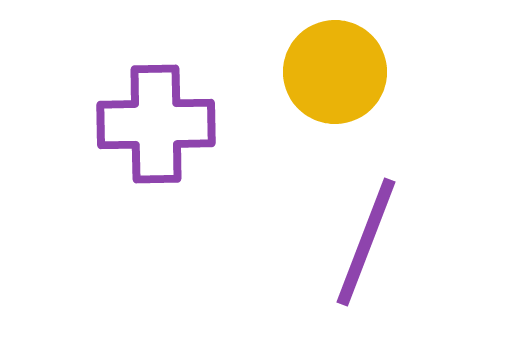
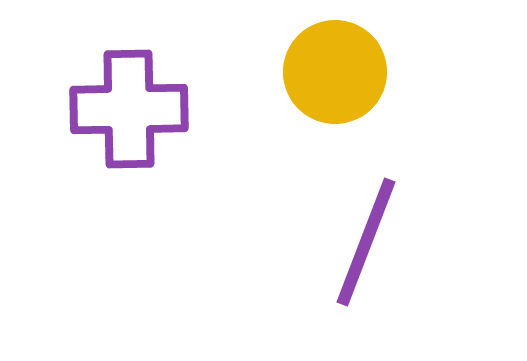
purple cross: moved 27 px left, 15 px up
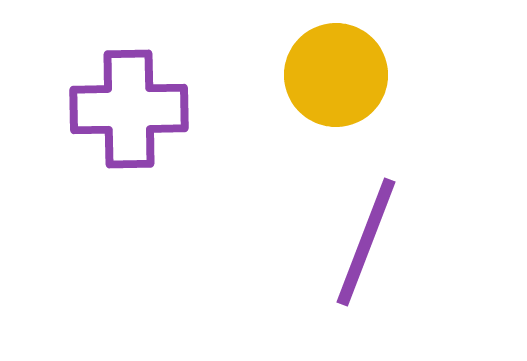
yellow circle: moved 1 px right, 3 px down
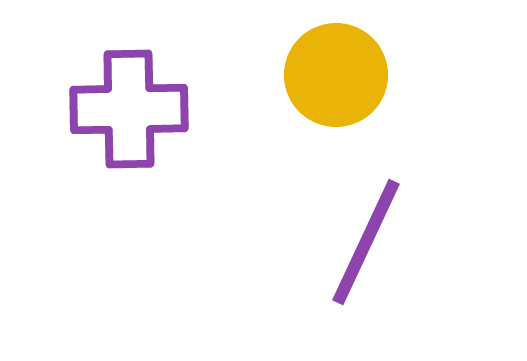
purple line: rotated 4 degrees clockwise
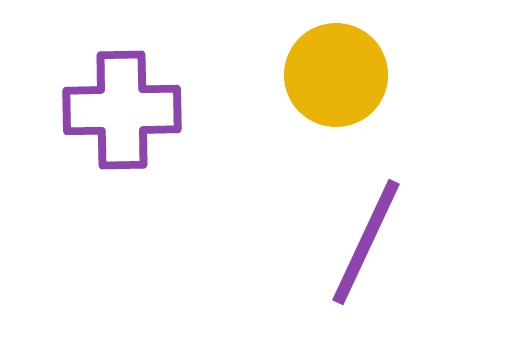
purple cross: moved 7 px left, 1 px down
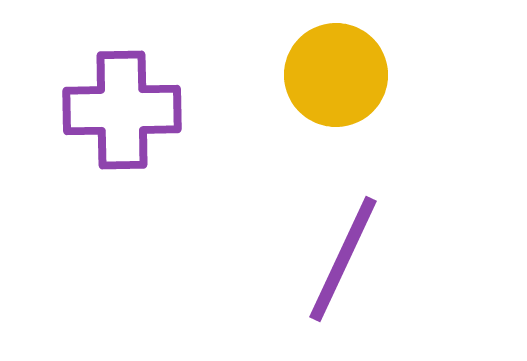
purple line: moved 23 px left, 17 px down
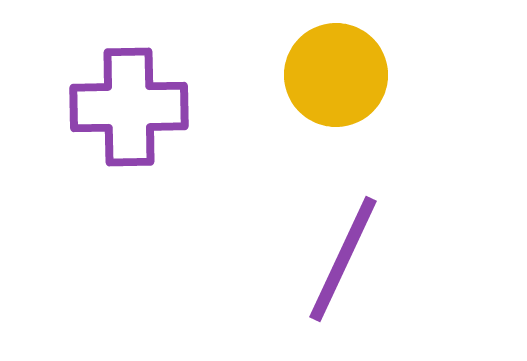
purple cross: moved 7 px right, 3 px up
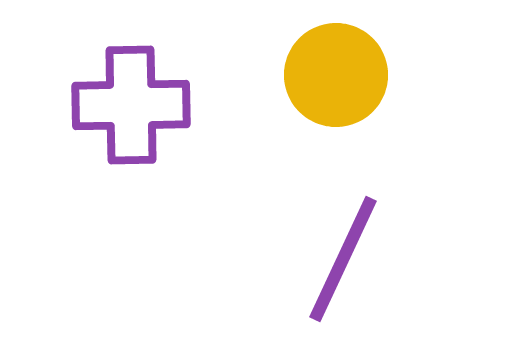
purple cross: moved 2 px right, 2 px up
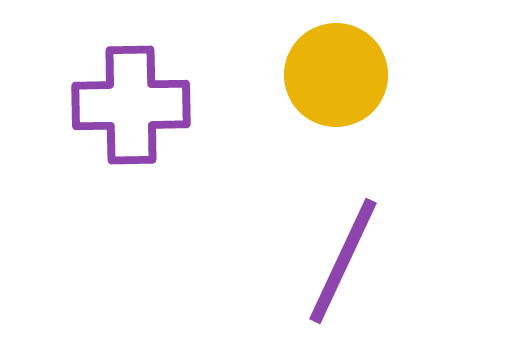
purple line: moved 2 px down
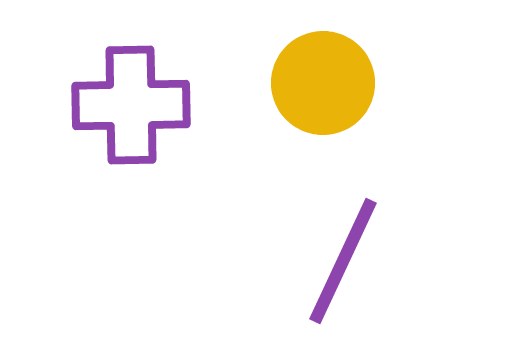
yellow circle: moved 13 px left, 8 px down
